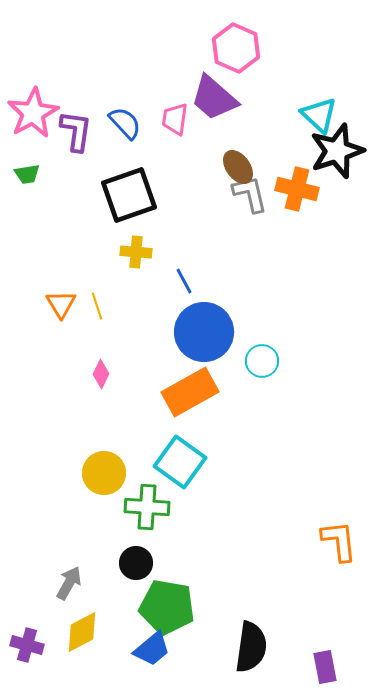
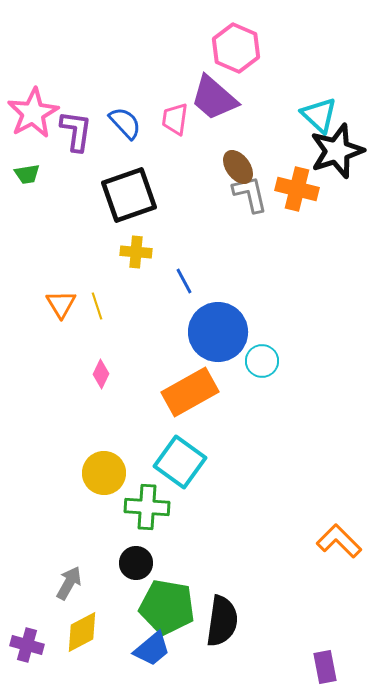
blue circle: moved 14 px right
orange L-shape: rotated 39 degrees counterclockwise
black semicircle: moved 29 px left, 26 px up
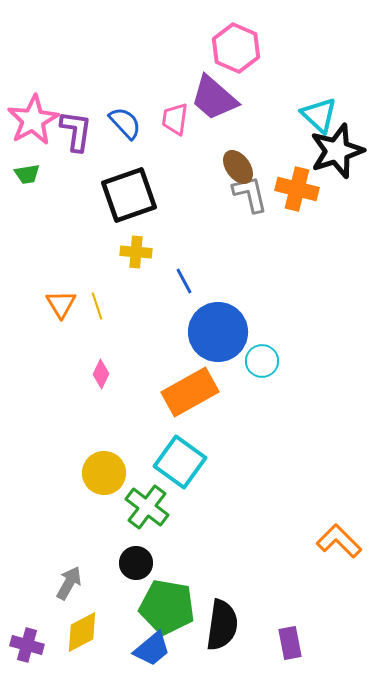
pink star: moved 7 px down
green cross: rotated 33 degrees clockwise
black semicircle: moved 4 px down
purple rectangle: moved 35 px left, 24 px up
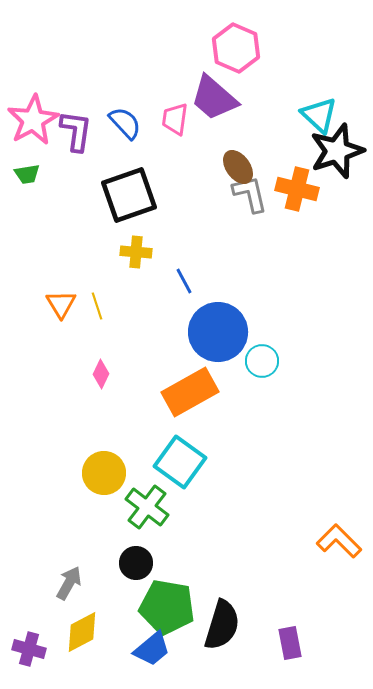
black semicircle: rotated 9 degrees clockwise
purple cross: moved 2 px right, 4 px down
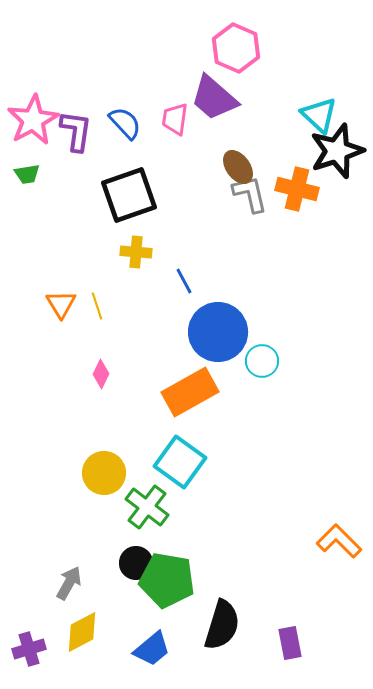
green pentagon: moved 27 px up
purple cross: rotated 32 degrees counterclockwise
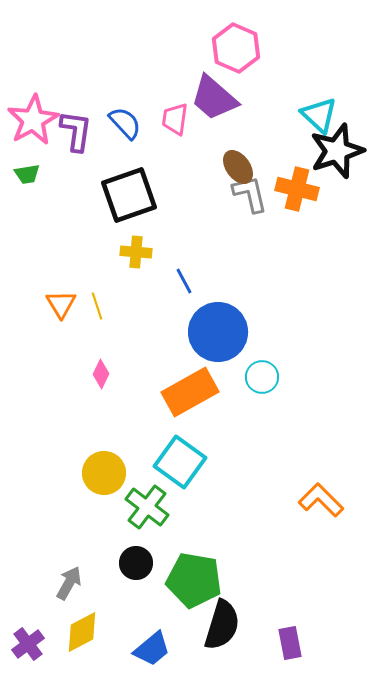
cyan circle: moved 16 px down
orange L-shape: moved 18 px left, 41 px up
green pentagon: moved 27 px right
purple cross: moved 1 px left, 5 px up; rotated 20 degrees counterclockwise
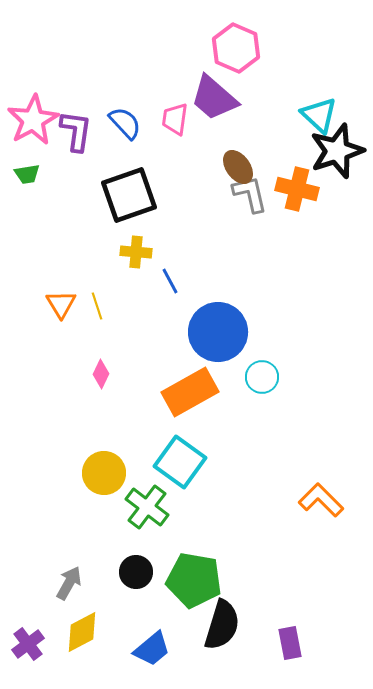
blue line: moved 14 px left
black circle: moved 9 px down
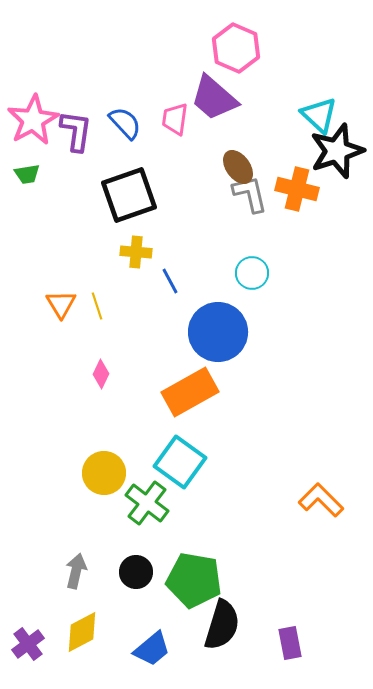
cyan circle: moved 10 px left, 104 px up
green cross: moved 4 px up
gray arrow: moved 7 px right, 12 px up; rotated 16 degrees counterclockwise
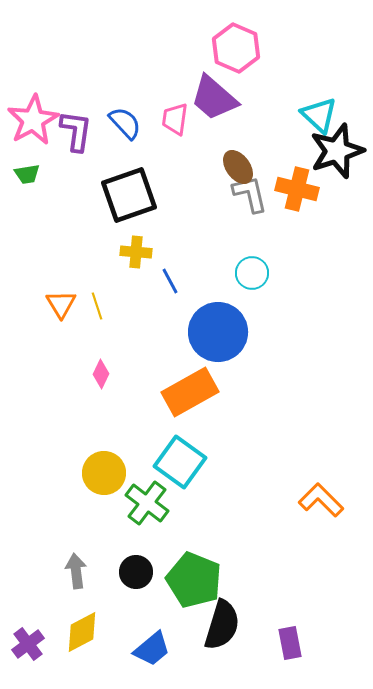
gray arrow: rotated 20 degrees counterclockwise
green pentagon: rotated 12 degrees clockwise
